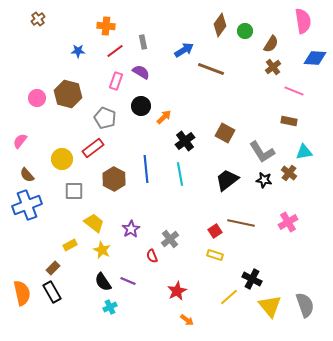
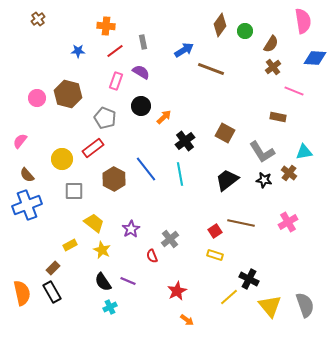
brown rectangle at (289, 121): moved 11 px left, 4 px up
blue line at (146, 169): rotated 32 degrees counterclockwise
black cross at (252, 279): moved 3 px left
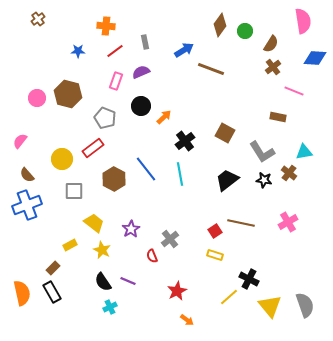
gray rectangle at (143, 42): moved 2 px right
purple semicircle at (141, 72): rotated 54 degrees counterclockwise
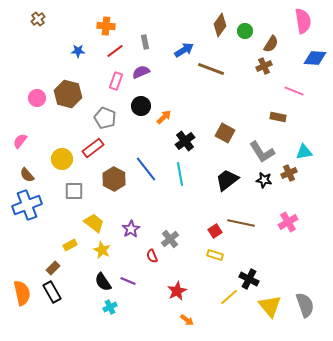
brown cross at (273, 67): moved 9 px left, 1 px up; rotated 14 degrees clockwise
brown cross at (289, 173): rotated 28 degrees clockwise
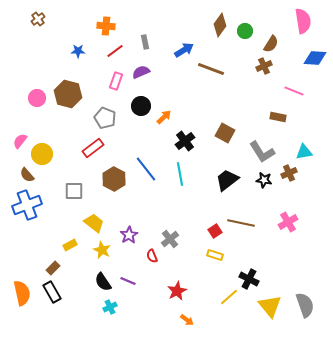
yellow circle at (62, 159): moved 20 px left, 5 px up
purple star at (131, 229): moved 2 px left, 6 px down
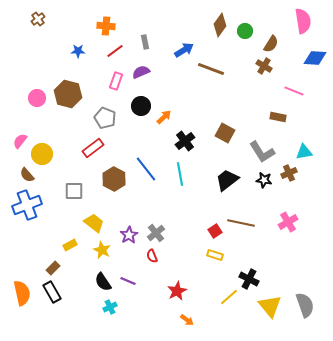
brown cross at (264, 66): rotated 35 degrees counterclockwise
gray cross at (170, 239): moved 14 px left, 6 px up
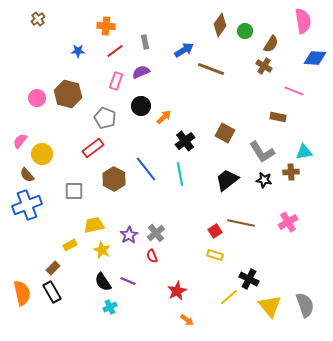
brown cross at (289, 173): moved 2 px right, 1 px up; rotated 21 degrees clockwise
yellow trapezoid at (94, 223): moved 2 px down; rotated 50 degrees counterclockwise
